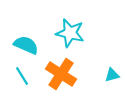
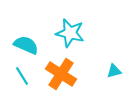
cyan triangle: moved 2 px right, 4 px up
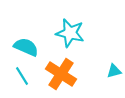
cyan semicircle: moved 2 px down
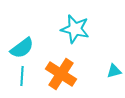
cyan star: moved 5 px right, 4 px up
cyan semicircle: moved 4 px left, 1 px down; rotated 120 degrees clockwise
cyan line: rotated 36 degrees clockwise
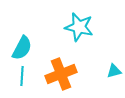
cyan star: moved 4 px right, 2 px up
cyan semicircle: rotated 25 degrees counterclockwise
orange cross: rotated 36 degrees clockwise
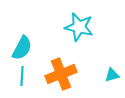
cyan triangle: moved 2 px left, 4 px down
